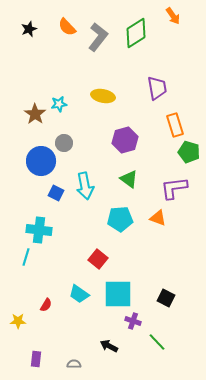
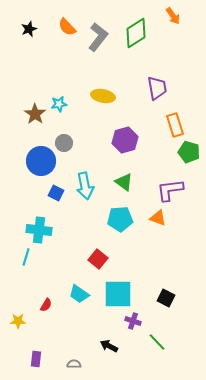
green triangle: moved 5 px left, 3 px down
purple L-shape: moved 4 px left, 2 px down
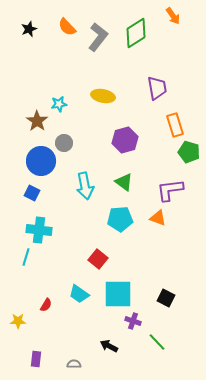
brown star: moved 2 px right, 7 px down
blue square: moved 24 px left
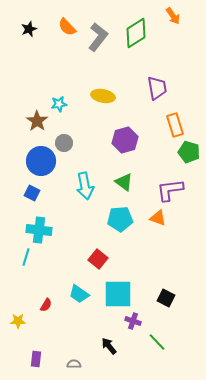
black arrow: rotated 24 degrees clockwise
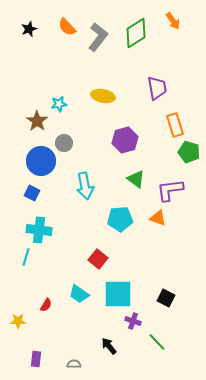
orange arrow: moved 5 px down
green triangle: moved 12 px right, 3 px up
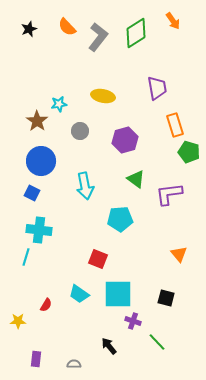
gray circle: moved 16 px right, 12 px up
purple L-shape: moved 1 px left, 4 px down
orange triangle: moved 21 px right, 36 px down; rotated 30 degrees clockwise
red square: rotated 18 degrees counterclockwise
black square: rotated 12 degrees counterclockwise
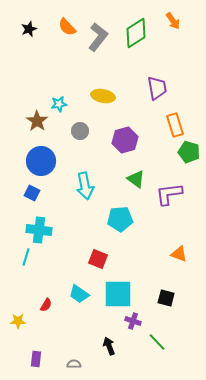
orange triangle: rotated 30 degrees counterclockwise
black arrow: rotated 18 degrees clockwise
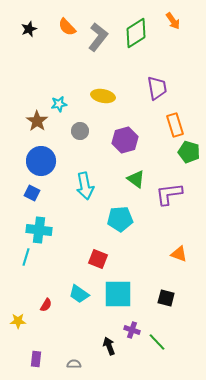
purple cross: moved 1 px left, 9 px down
